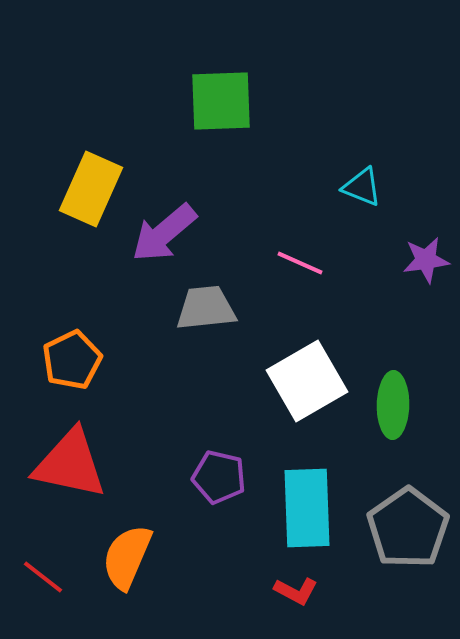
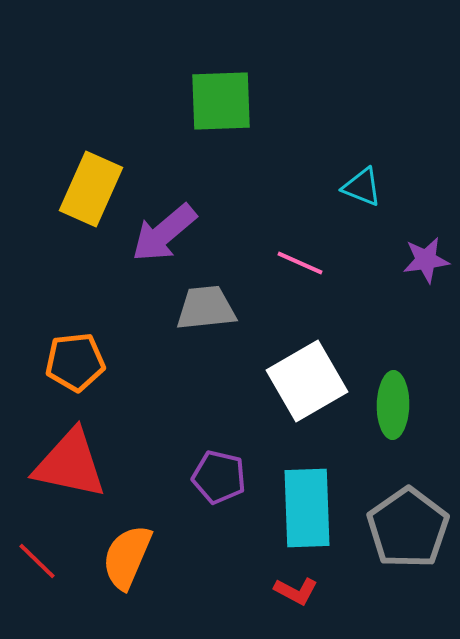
orange pentagon: moved 3 px right, 2 px down; rotated 20 degrees clockwise
red line: moved 6 px left, 16 px up; rotated 6 degrees clockwise
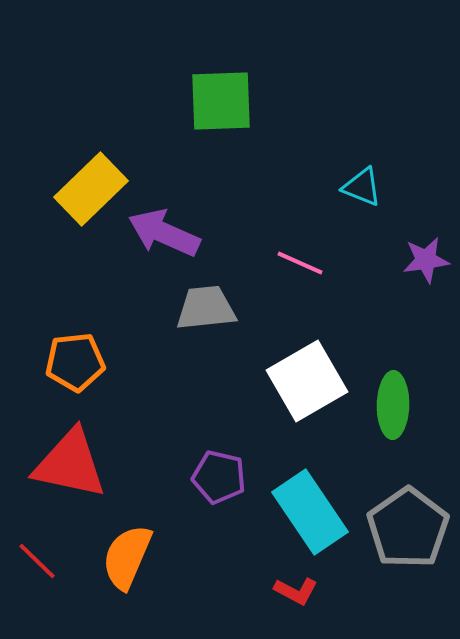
yellow rectangle: rotated 22 degrees clockwise
purple arrow: rotated 64 degrees clockwise
cyan rectangle: moved 3 px right, 4 px down; rotated 32 degrees counterclockwise
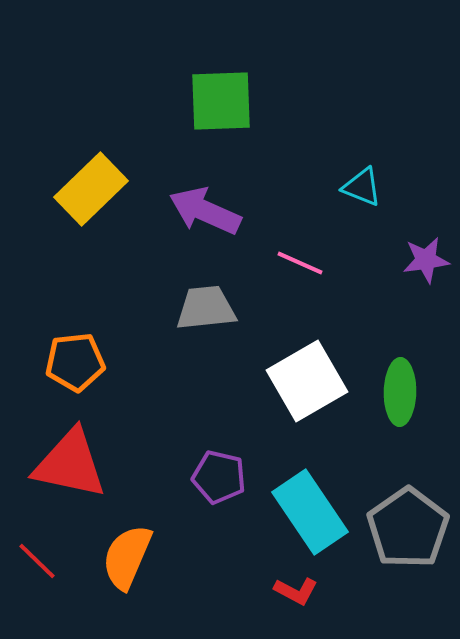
purple arrow: moved 41 px right, 22 px up
green ellipse: moved 7 px right, 13 px up
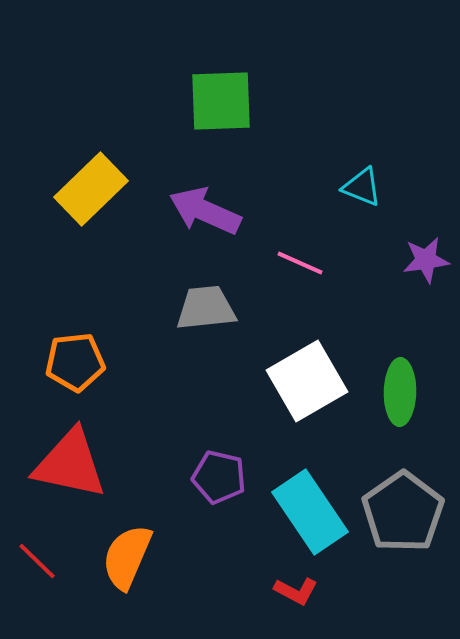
gray pentagon: moved 5 px left, 16 px up
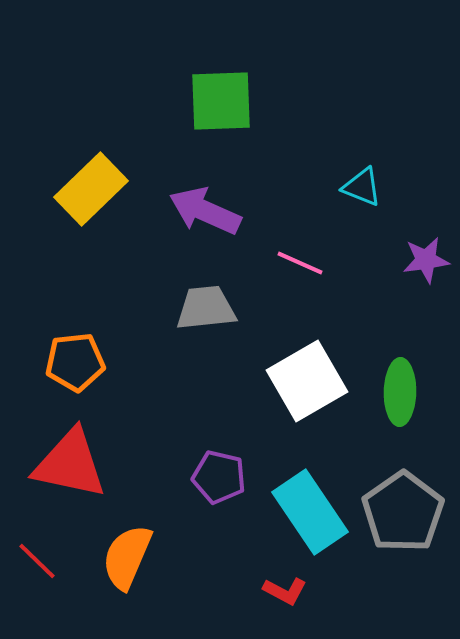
red L-shape: moved 11 px left
